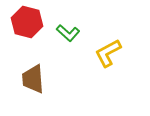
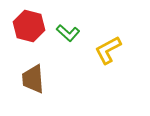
red hexagon: moved 2 px right, 4 px down
yellow L-shape: moved 3 px up
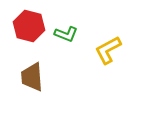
green L-shape: moved 2 px left, 1 px down; rotated 20 degrees counterclockwise
brown trapezoid: moved 1 px left, 2 px up
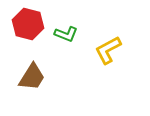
red hexagon: moved 1 px left, 2 px up
brown trapezoid: rotated 144 degrees counterclockwise
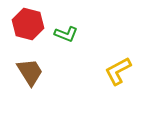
yellow L-shape: moved 10 px right, 21 px down
brown trapezoid: moved 2 px left, 5 px up; rotated 64 degrees counterclockwise
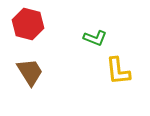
green L-shape: moved 29 px right, 4 px down
yellow L-shape: rotated 68 degrees counterclockwise
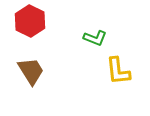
red hexagon: moved 2 px right, 3 px up; rotated 12 degrees clockwise
brown trapezoid: moved 1 px right, 1 px up
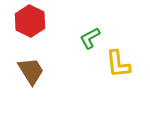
green L-shape: moved 5 px left; rotated 130 degrees clockwise
yellow L-shape: moved 7 px up
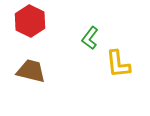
green L-shape: rotated 25 degrees counterclockwise
brown trapezoid: rotated 44 degrees counterclockwise
